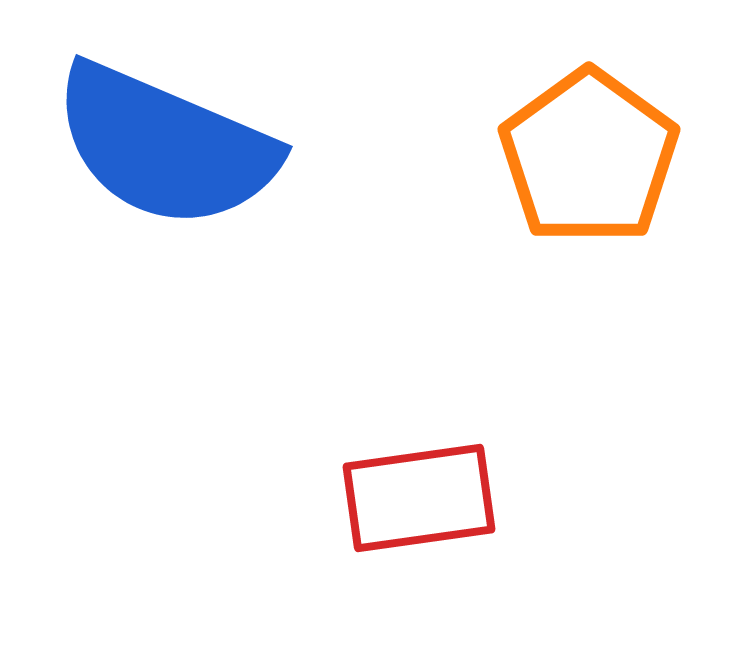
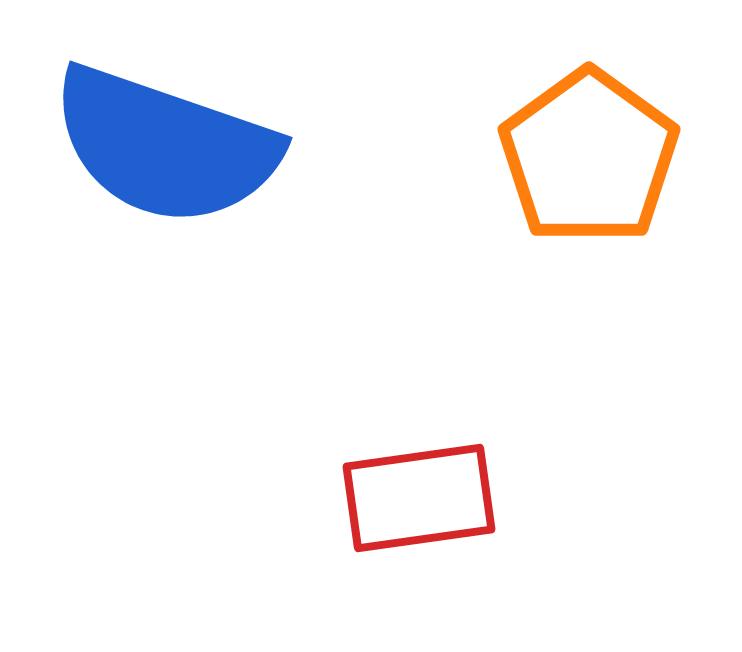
blue semicircle: rotated 4 degrees counterclockwise
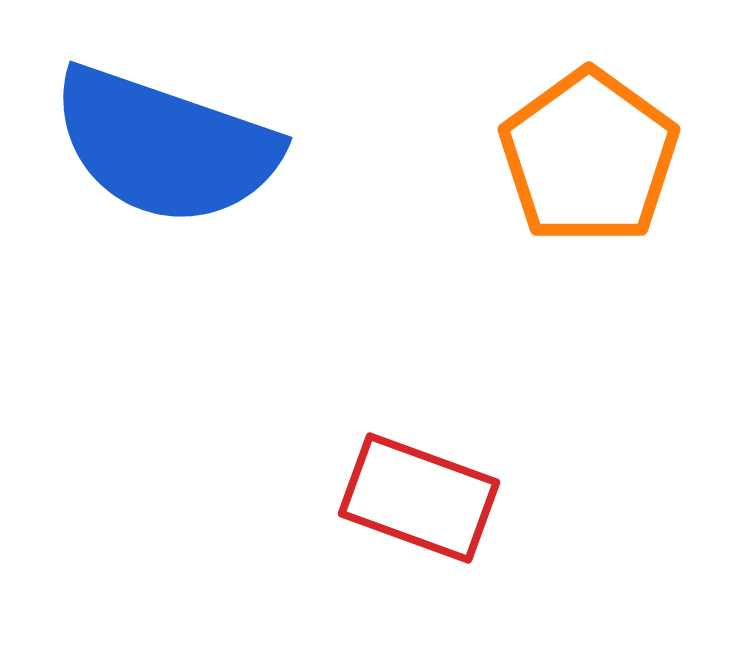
red rectangle: rotated 28 degrees clockwise
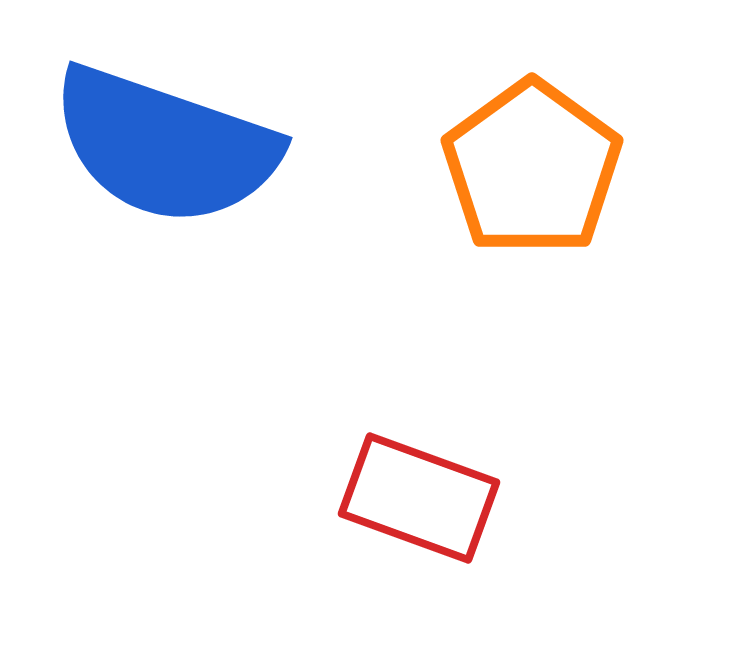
orange pentagon: moved 57 px left, 11 px down
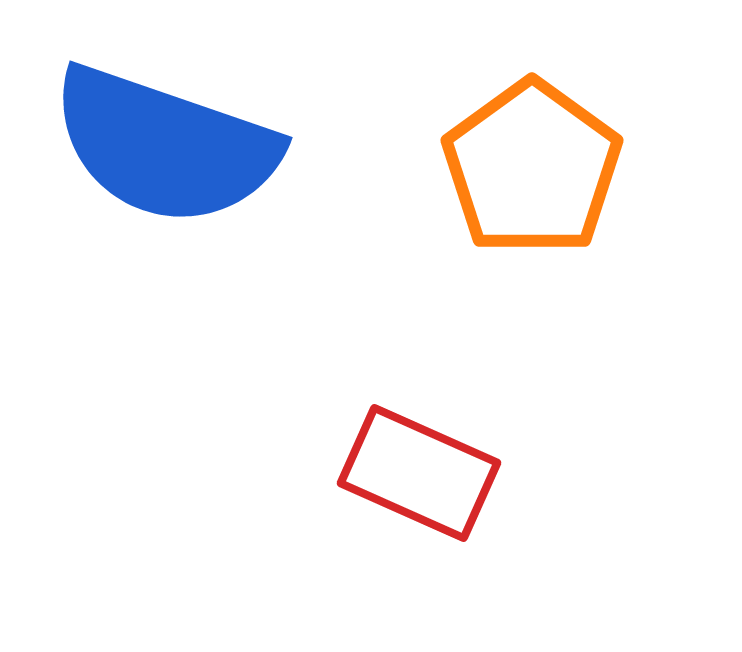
red rectangle: moved 25 px up; rotated 4 degrees clockwise
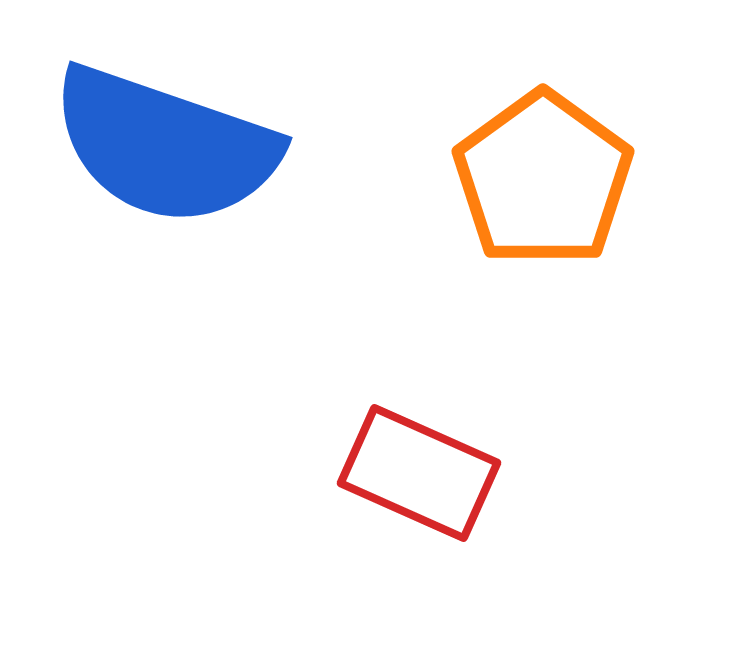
orange pentagon: moved 11 px right, 11 px down
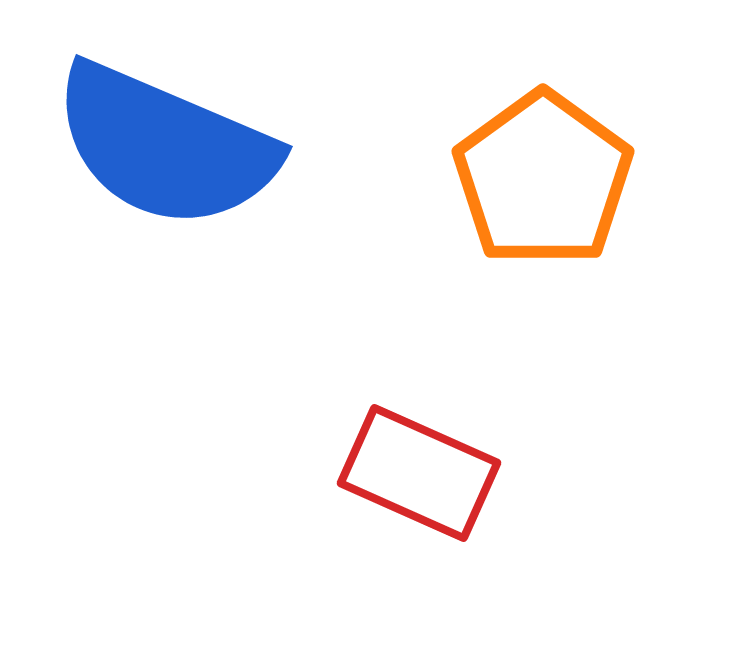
blue semicircle: rotated 4 degrees clockwise
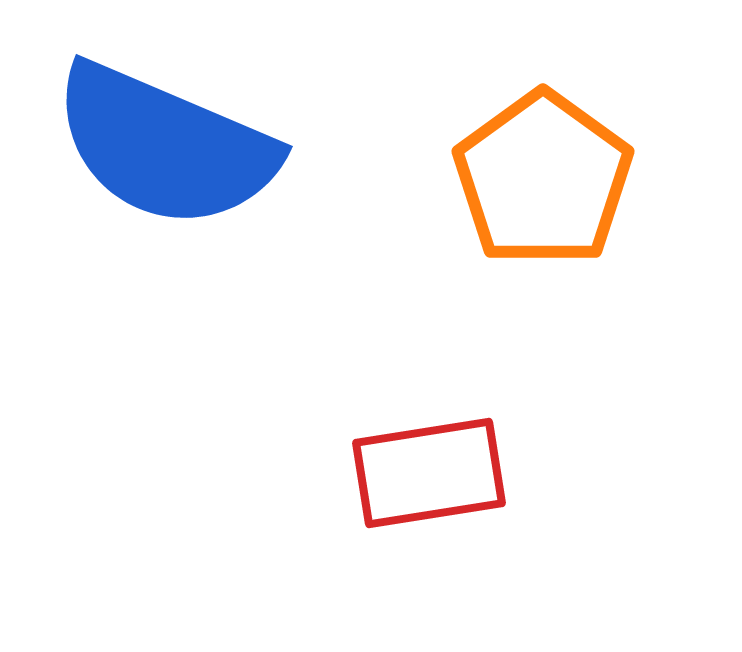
red rectangle: moved 10 px right; rotated 33 degrees counterclockwise
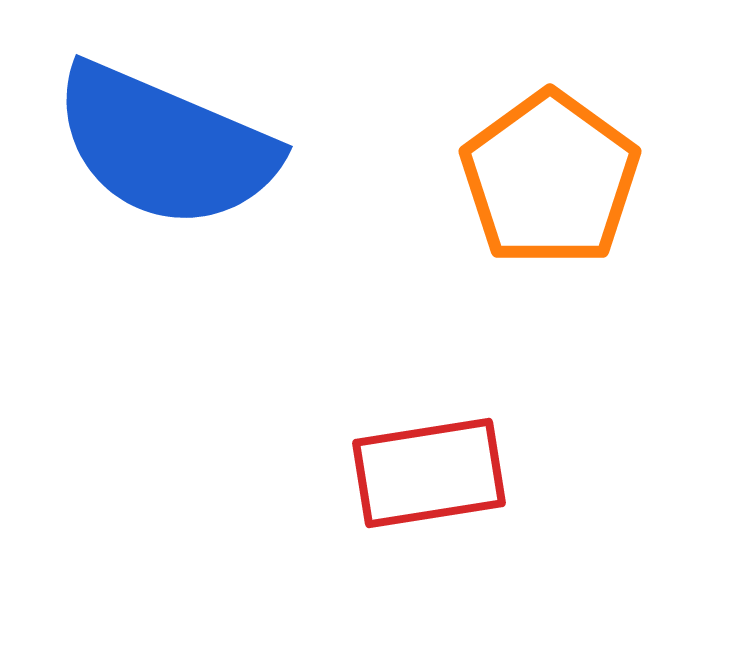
orange pentagon: moved 7 px right
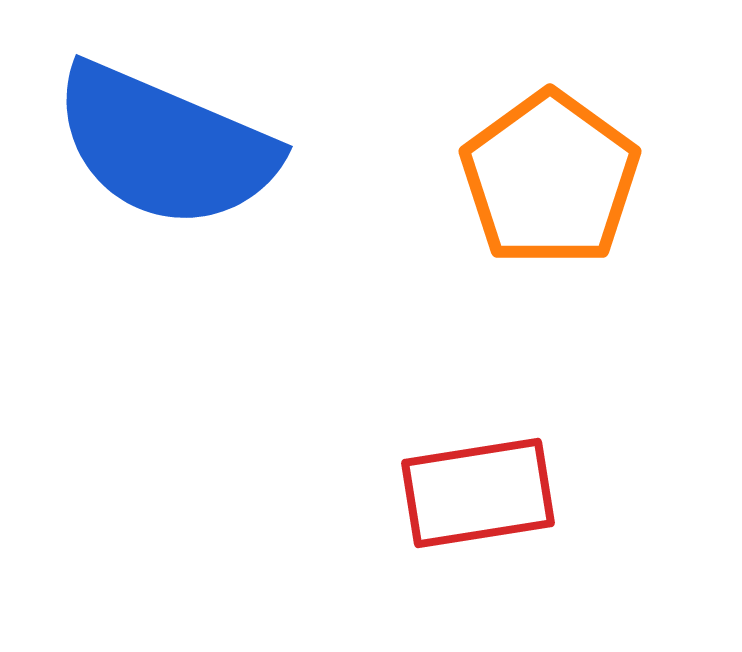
red rectangle: moved 49 px right, 20 px down
